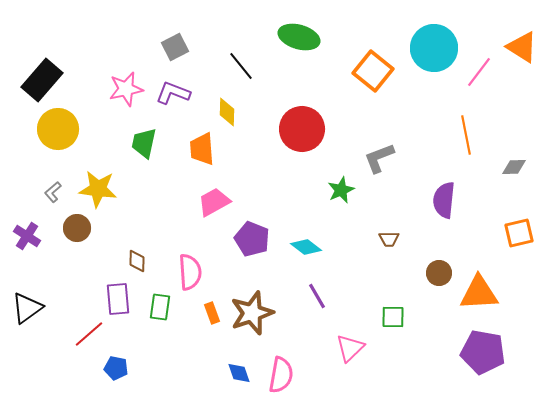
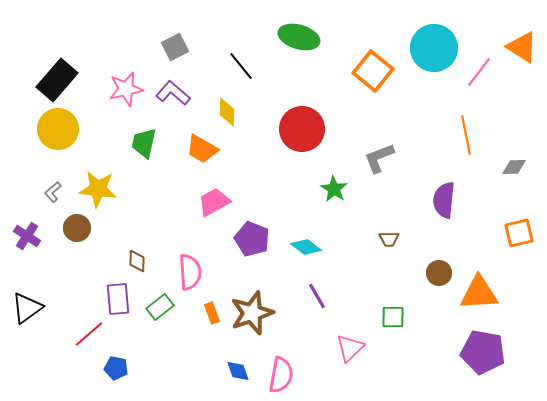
black rectangle at (42, 80): moved 15 px right
purple L-shape at (173, 93): rotated 20 degrees clockwise
orange trapezoid at (202, 149): rotated 56 degrees counterclockwise
green star at (341, 190): moved 7 px left, 1 px up; rotated 16 degrees counterclockwise
green rectangle at (160, 307): rotated 44 degrees clockwise
blue diamond at (239, 373): moved 1 px left, 2 px up
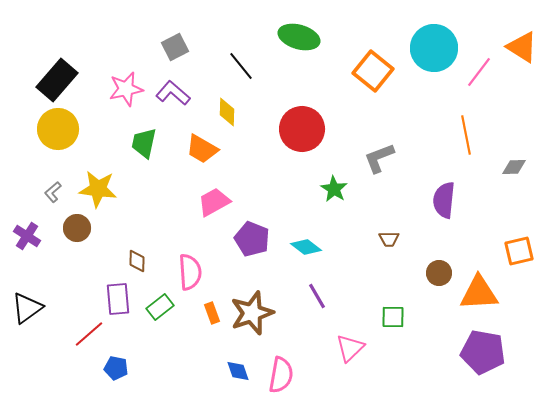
orange square at (519, 233): moved 18 px down
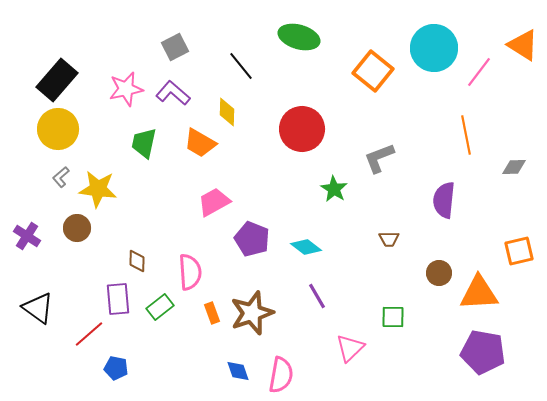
orange triangle at (522, 47): moved 1 px right, 2 px up
orange trapezoid at (202, 149): moved 2 px left, 6 px up
gray L-shape at (53, 192): moved 8 px right, 15 px up
black triangle at (27, 308): moved 11 px right; rotated 48 degrees counterclockwise
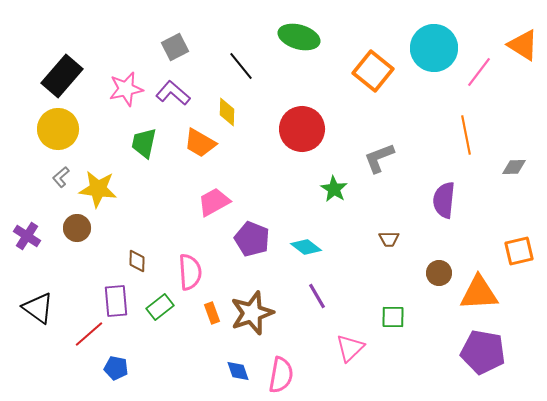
black rectangle at (57, 80): moved 5 px right, 4 px up
purple rectangle at (118, 299): moved 2 px left, 2 px down
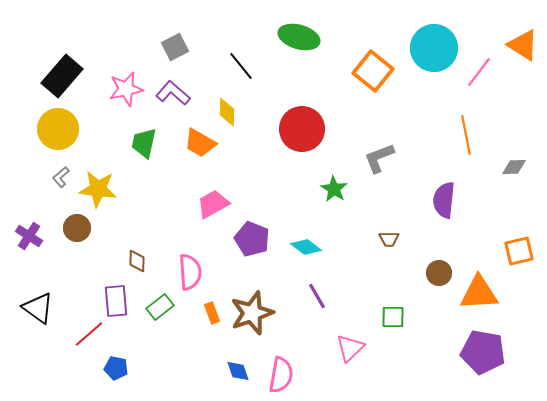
pink trapezoid at (214, 202): moved 1 px left, 2 px down
purple cross at (27, 236): moved 2 px right
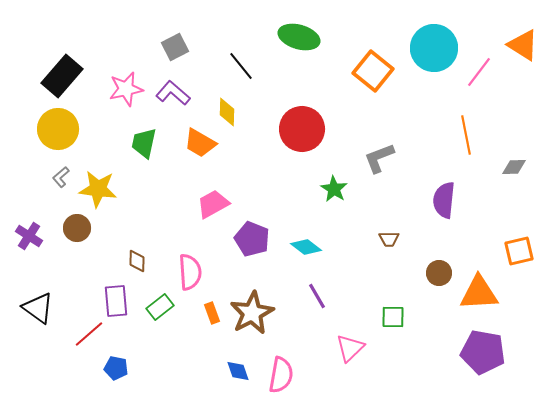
brown star at (252, 313): rotated 9 degrees counterclockwise
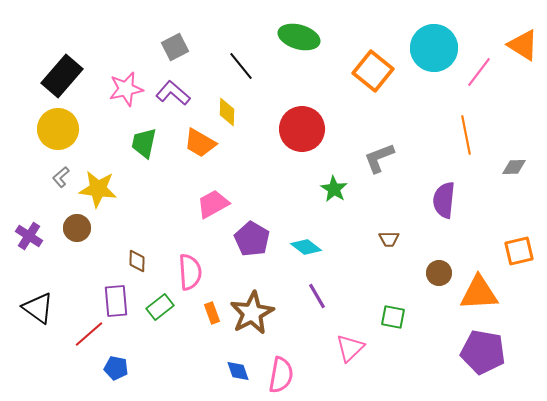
purple pentagon at (252, 239): rotated 8 degrees clockwise
green square at (393, 317): rotated 10 degrees clockwise
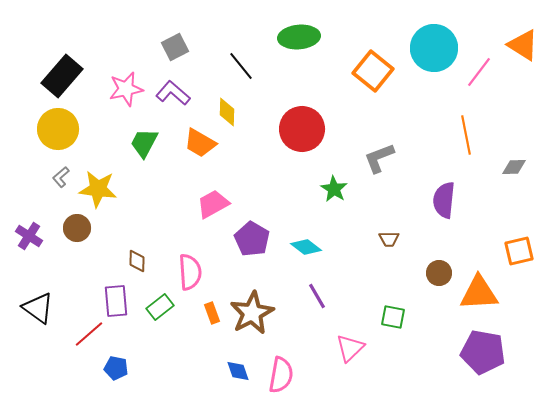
green ellipse at (299, 37): rotated 21 degrees counterclockwise
green trapezoid at (144, 143): rotated 16 degrees clockwise
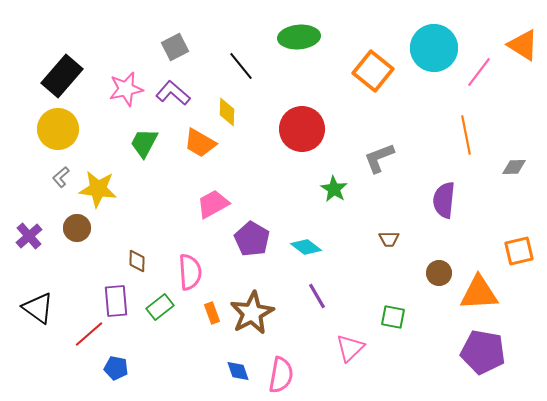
purple cross at (29, 236): rotated 16 degrees clockwise
